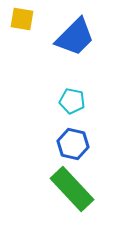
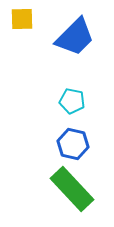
yellow square: rotated 10 degrees counterclockwise
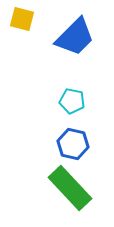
yellow square: rotated 15 degrees clockwise
green rectangle: moved 2 px left, 1 px up
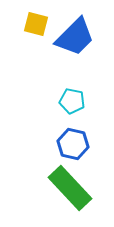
yellow square: moved 14 px right, 5 px down
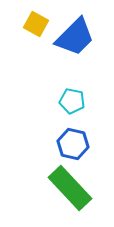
yellow square: rotated 15 degrees clockwise
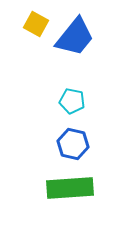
blue trapezoid: rotated 6 degrees counterclockwise
green rectangle: rotated 51 degrees counterclockwise
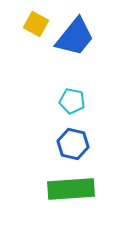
green rectangle: moved 1 px right, 1 px down
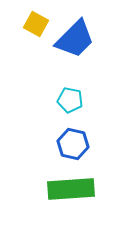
blue trapezoid: moved 2 px down; rotated 6 degrees clockwise
cyan pentagon: moved 2 px left, 1 px up
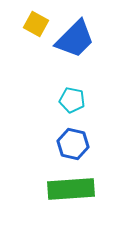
cyan pentagon: moved 2 px right
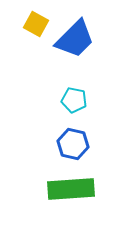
cyan pentagon: moved 2 px right
